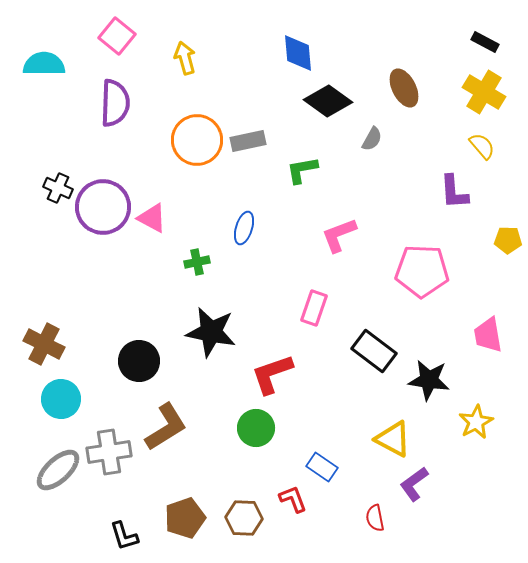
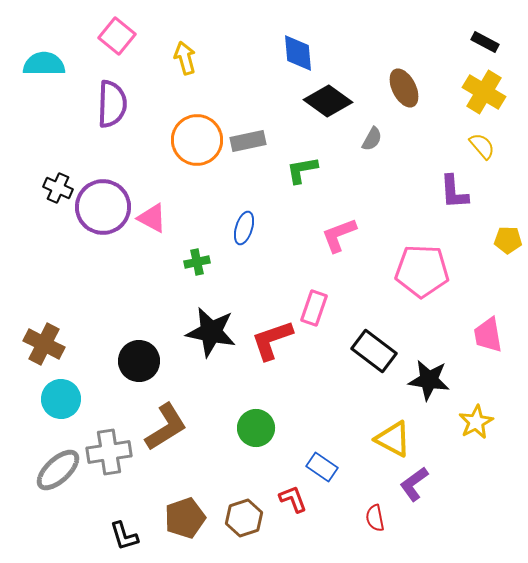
purple semicircle at (115, 103): moved 3 px left, 1 px down
red L-shape at (272, 374): moved 34 px up
brown hexagon at (244, 518): rotated 21 degrees counterclockwise
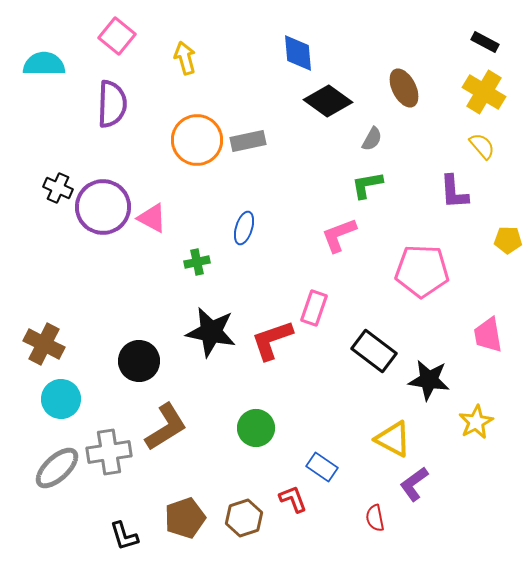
green L-shape at (302, 170): moved 65 px right, 15 px down
gray ellipse at (58, 470): moved 1 px left, 2 px up
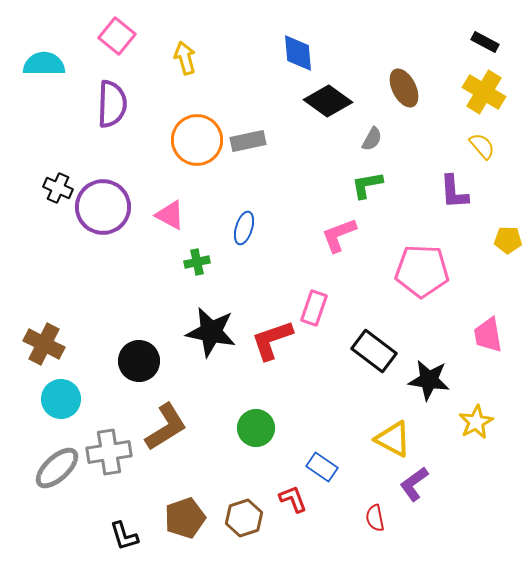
pink triangle at (152, 218): moved 18 px right, 3 px up
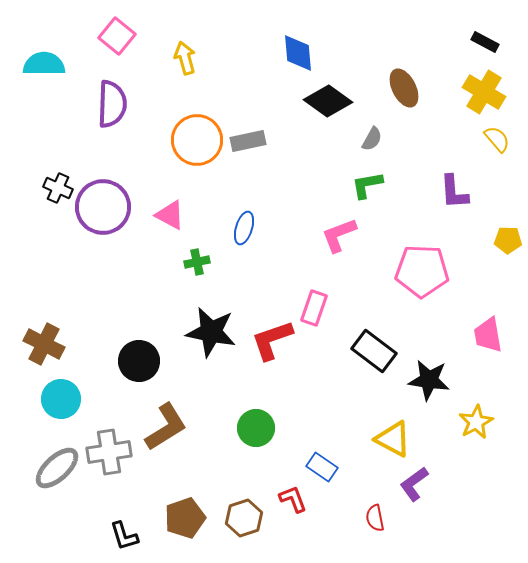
yellow semicircle at (482, 146): moved 15 px right, 7 px up
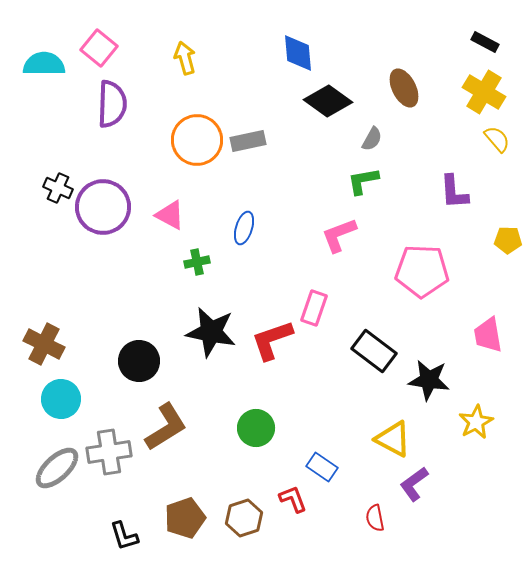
pink square at (117, 36): moved 18 px left, 12 px down
green L-shape at (367, 185): moved 4 px left, 4 px up
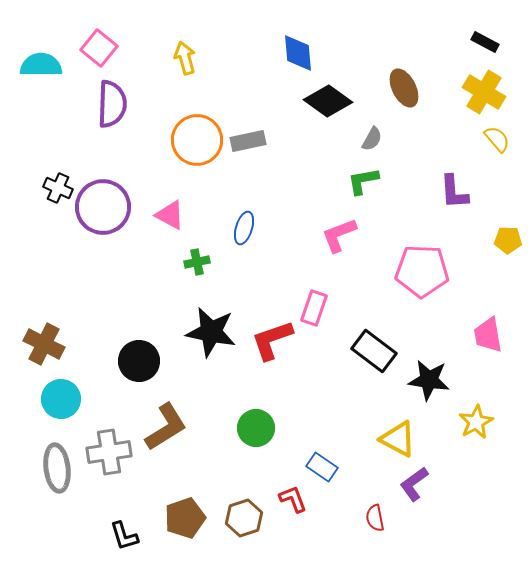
cyan semicircle at (44, 64): moved 3 px left, 1 px down
yellow triangle at (393, 439): moved 5 px right
gray ellipse at (57, 468): rotated 54 degrees counterclockwise
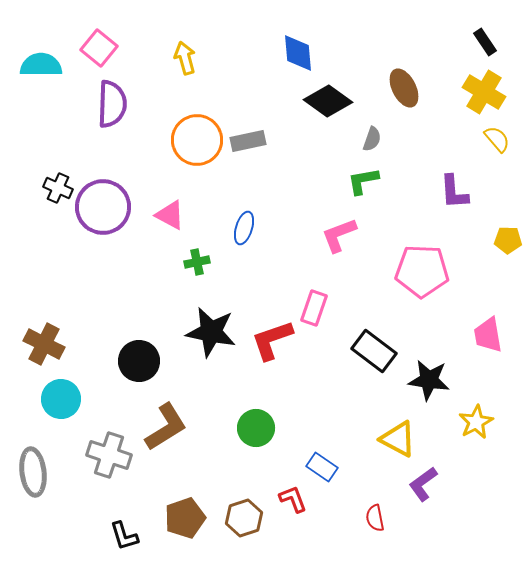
black rectangle at (485, 42): rotated 28 degrees clockwise
gray semicircle at (372, 139): rotated 10 degrees counterclockwise
gray cross at (109, 452): moved 3 px down; rotated 27 degrees clockwise
gray ellipse at (57, 468): moved 24 px left, 4 px down
purple L-shape at (414, 484): moved 9 px right
